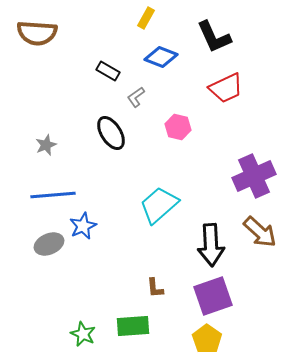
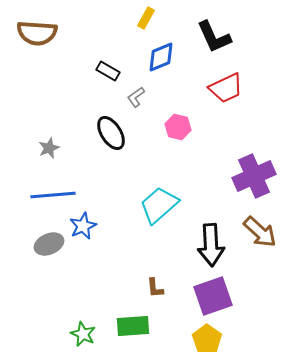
blue diamond: rotated 44 degrees counterclockwise
gray star: moved 3 px right, 3 px down
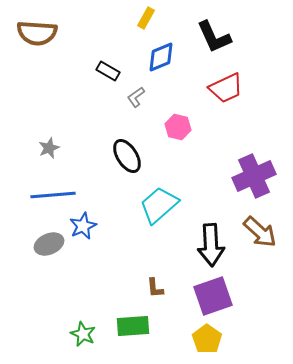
black ellipse: moved 16 px right, 23 px down
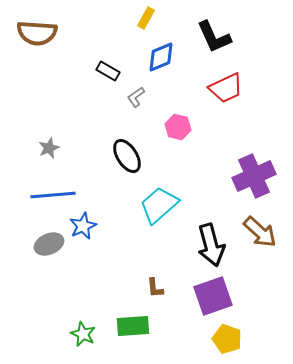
black arrow: rotated 12 degrees counterclockwise
yellow pentagon: moved 20 px right; rotated 16 degrees counterclockwise
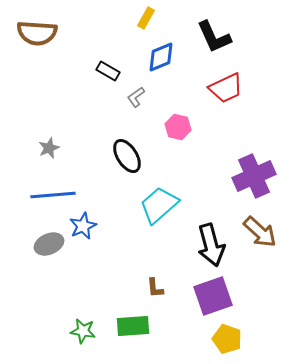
green star: moved 3 px up; rotated 15 degrees counterclockwise
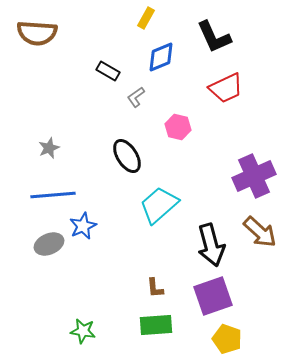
green rectangle: moved 23 px right, 1 px up
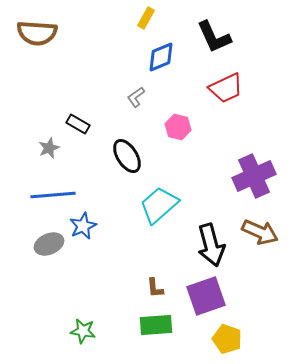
black rectangle: moved 30 px left, 53 px down
brown arrow: rotated 18 degrees counterclockwise
purple square: moved 7 px left
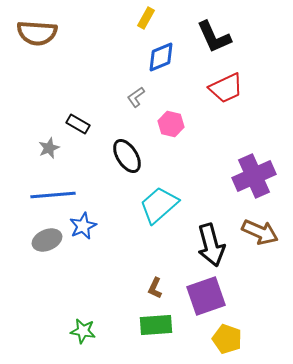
pink hexagon: moved 7 px left, 3 px up
gray ellipse: moved 2 px left, 4 px up
brown L-shape: rotated 30 degrees clockwise
